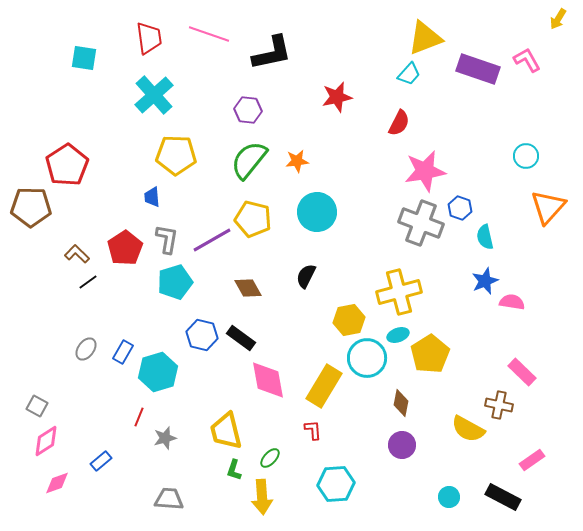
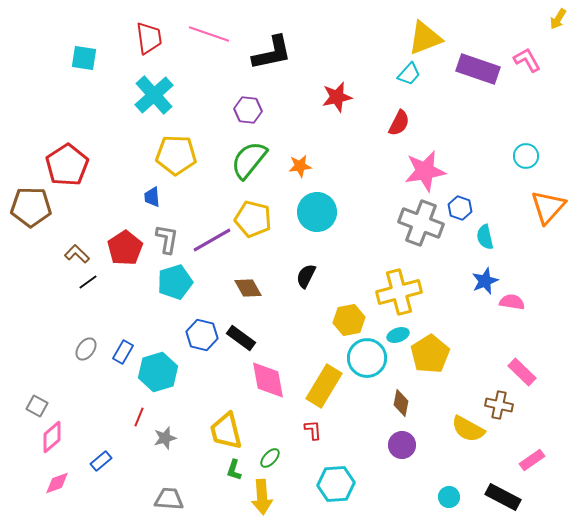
orange star at (297, 161): moved 3 px right, 5 px down
pink diamond at (46, 441): moved 6 px right, 4 px up; rotated 8 degrees counterclockwise
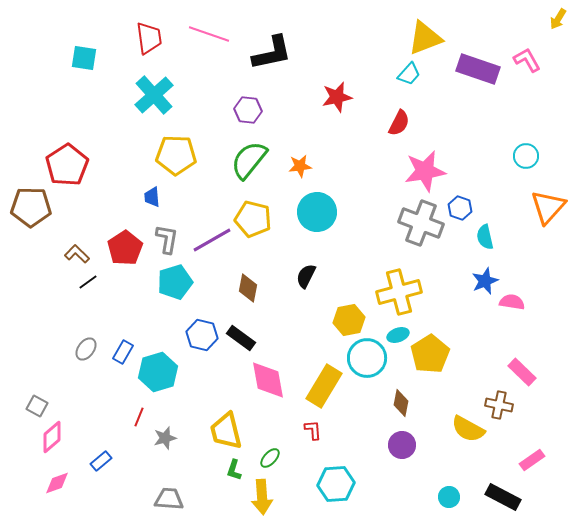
brown diamond at (248, 288): rotated 40 degrees clockwise
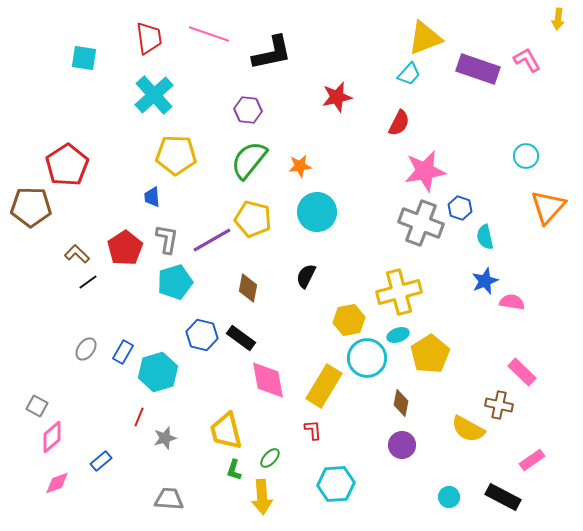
yellow arrow at (558, 19): rotated 25 degrees counterclockwise
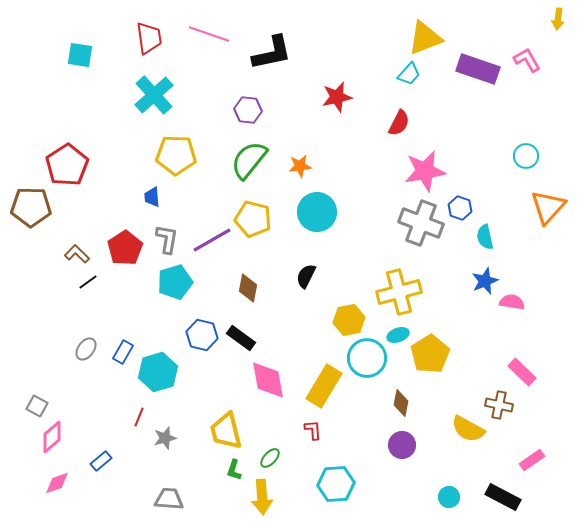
cyan square at (84, 58): moved 4 px left, 3 px up
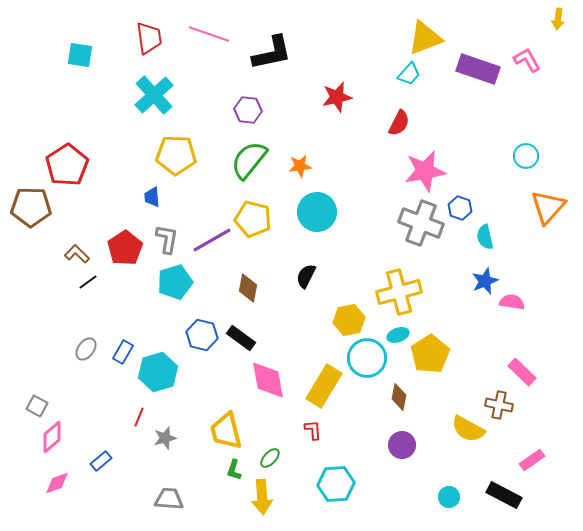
brown diamond at (401, 403): moved 2 px left, 6 px up
black rectangle at (503, 497): moved 1 px right, 2 px up
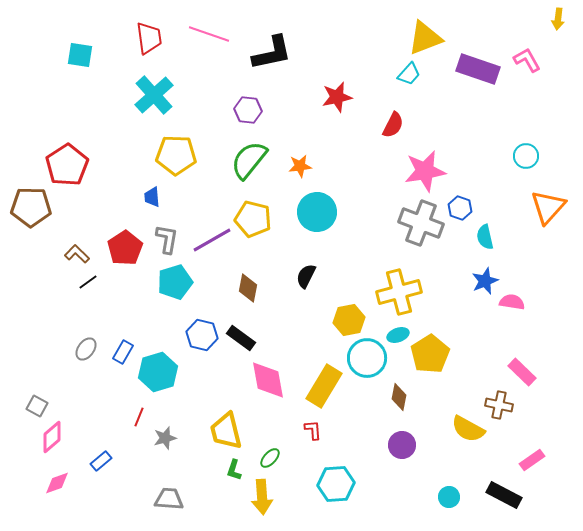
red semicircle at (399, 123): moved 6 px left, 2 px down
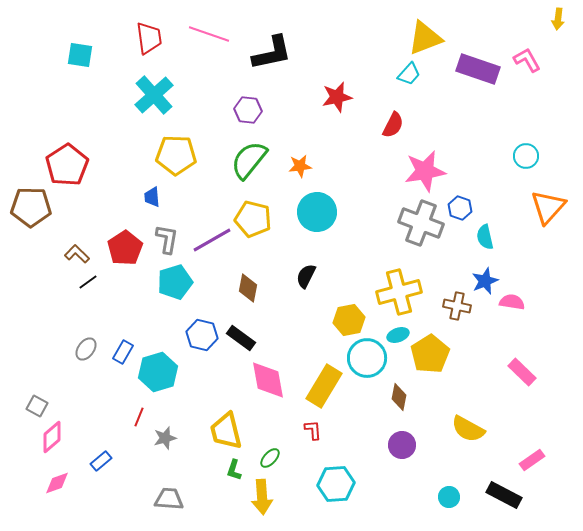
brown cross at (499, 405): moved 42 px left, 99 px up
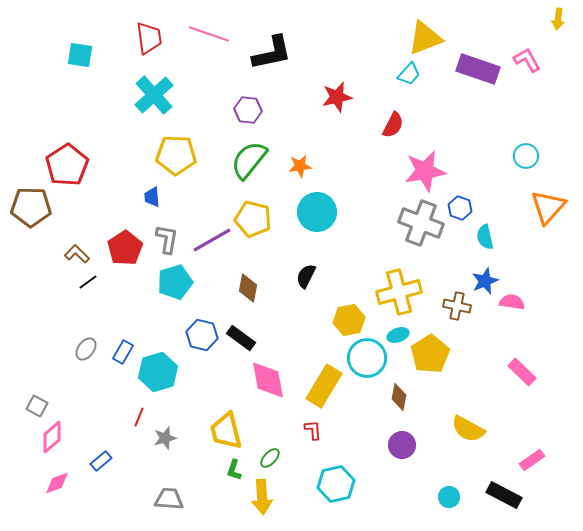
cyan hexagon at (336, 484): rotated 9 degrees counterclockwise
